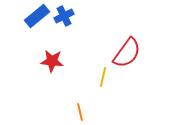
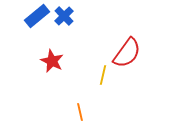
blue cross: rotated 18 degrees counterclockwise
red star: rotated 20 degrees clockwise
yellow line: moved 2 px up
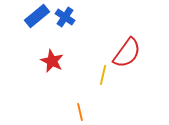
blue cross: moved 1 px right, 1 px down; rotated 12 degrees counterclockwise
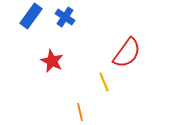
blue rectangle: moved 6 px left; rotated 15 degrees counterclockwise
yellow line: moved 1 px right, 7 px down; rotated 36 degrees counterclockwise
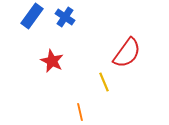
blue rectangle: moved 1 px right
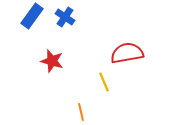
red semicircle: rotated 136 degrees counterclockwise
red star: rotated 10 degrees counterclockwise
orange line: moved 1 px right
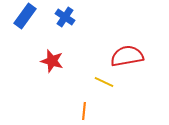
blue rectangle: moved 7 px left
red semicircle: moved 3 px down
yellow line: rotated 42 degrees counterclockwise
orange line: moved 3 px right, 1 px up; rotated 18 degrees clockwise
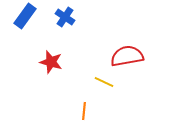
red star: moved 1 px left, 1 px down
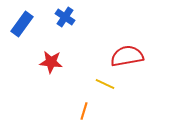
blue rectangle: moved 3 px left, 8 px down
red star: rotated 10 degrees counterclockwise
yellow line: moved 1 px right, 2 px down
orange line: rotated 12 degrees clockwise
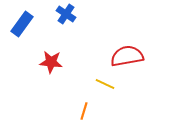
blue cross: moved 1 px right, 3 px up
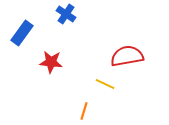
blue rectangle: moved 9 px down
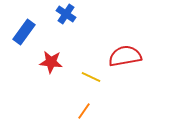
blue rectangle: moved 2 px right, 1 px up
red semicircle: moved 2 px left
yellow line: moved 14 px left, 7 px up
orange line: rotated 18 degrees clockwise
